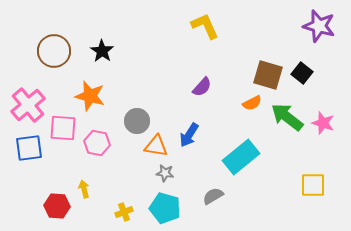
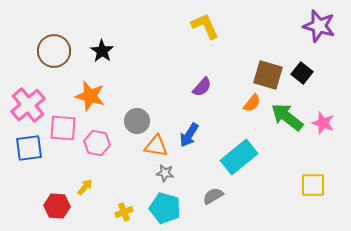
orange semicircle: rotated 24 degrees counterclockwise
cyan rectangle: moved 2 px left
yellow arrow: moved 1 px right, 2 px up; rotated 54 degrees clockwise
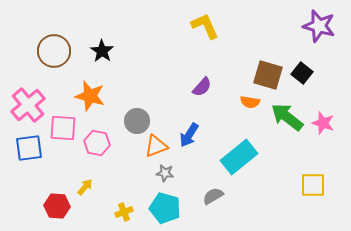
orange semicircle: moved 2 px left, 1 px up; rotated 60 degrees clockwise
orange triangle: rotated 30 degrees counterclockwise
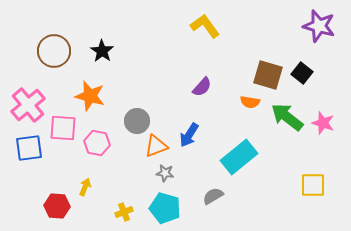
yellow L-shape: rotated 12 degrees counterclockwise
yellow arrow: rotated 18 degrees counterclockwise
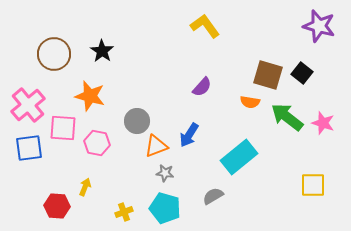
brown circle: moved 3 px down
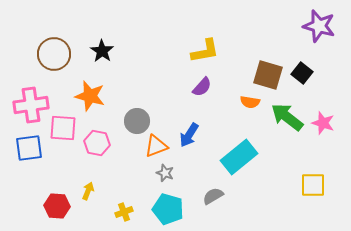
yellow L-shape: moved 25 px down; rotated 116 degrees clockwise
pink cross: moved 3 px right; rotated 32 degrees clockwise
gray star: rotated 12 degrees clockwise
yellow arrow: moved 3 px right, 4 px down
cyan pentagon: moved 3 px right, 1 px down
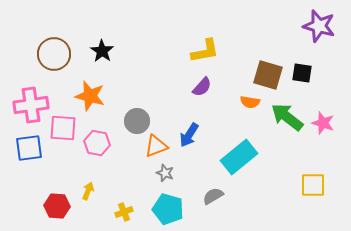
black square: rotated 30 degrees counterclockwise
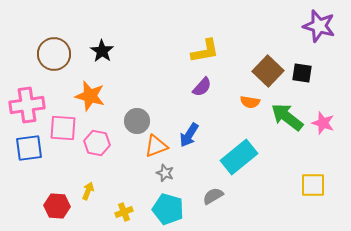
brown square: moved 4 px up; rotated 28 degrees clockwise
pink cross: moved 4 px left
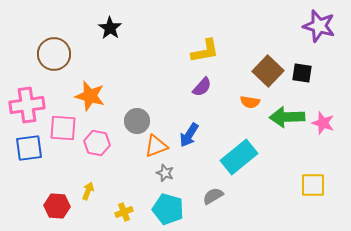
black star: moved 8 px right, 23 px up
green arrow: rotated 40 degrees counterclockwise
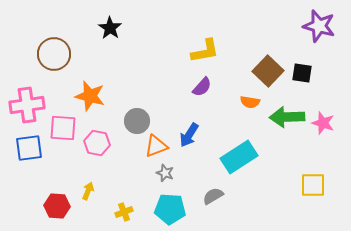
cyan rectangle: rotated 6 degrees clockwise
cyan pentagon: moved 2 px right; rotated 12 degrees counterclockwise
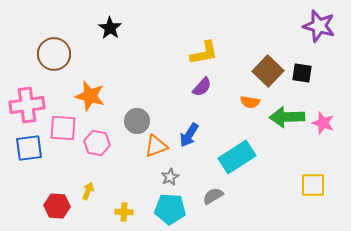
yellow L-shape: moved 1 px left, 2 px down
cyan rectangle: moved 2 px left
gray star: moved 5 px right, 4 px down; rotated 24 degrees clockwise
yellow cross: rotated 24 degrees clockwise
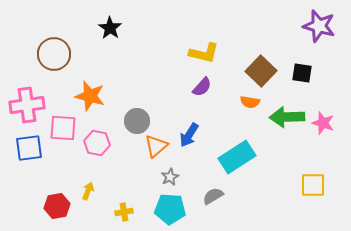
yellow L-shape: rotated 24 degrees clockwise
brown square: moved 7 px left
orange triangle: rotated 20 degrees counterclockwise
red hexagon: rotated 15 degrees counterclockwise
yellow cross: rotated 12 degrees counterclockwise
